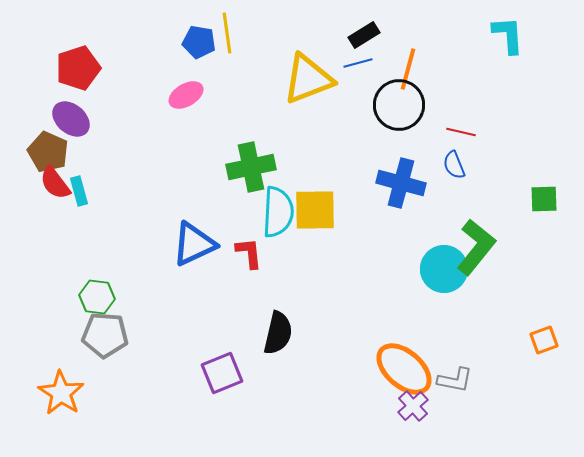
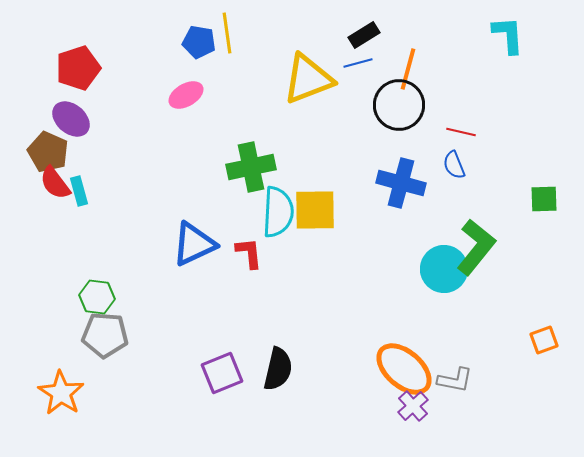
black semicircle: moved 36 px down
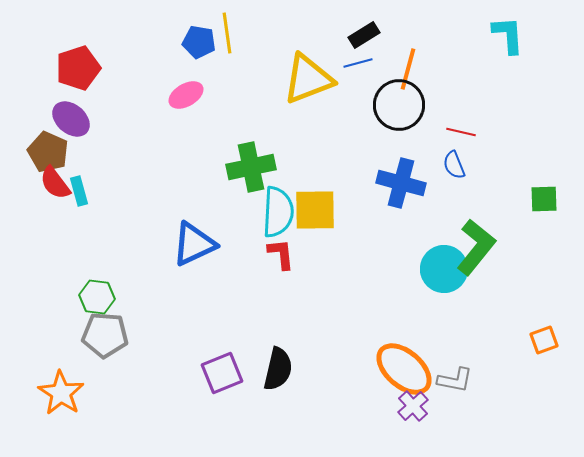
red L-shape: moved 32 px right, 1 px down
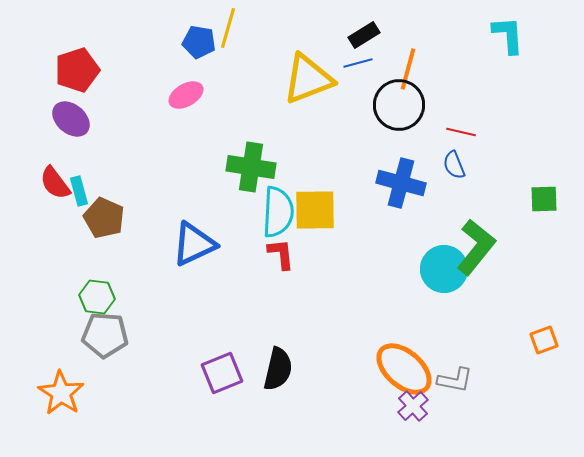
yellow line: moved 1 px right, 5 px up; rotated 24 degrees clockwise
red pentagon: moved 1 px left, 2 px down
brown pentagon: moved 56 px right, 66 px down
green cross: rotated 21 degrees clockwise
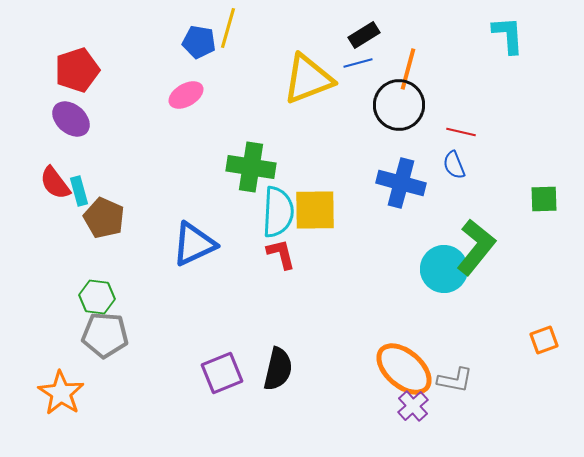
red L-shape: rotated 8 degrees counterclockwise
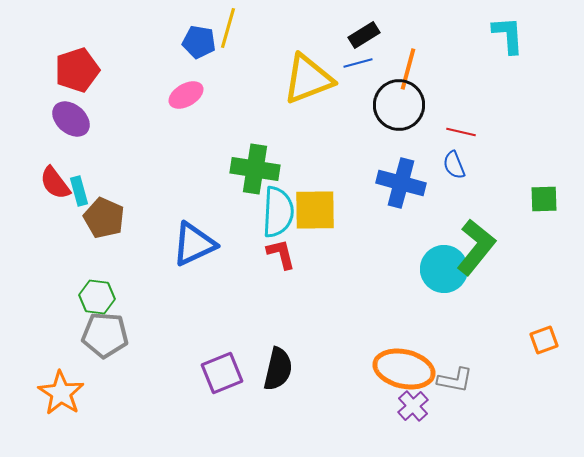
green cross: moved 4 px right, 2 px down
orange ellipse: rotated 28 degrees counterclockwise
